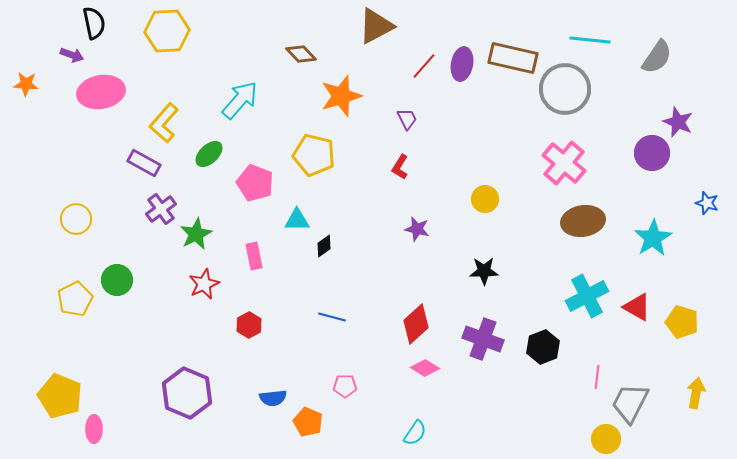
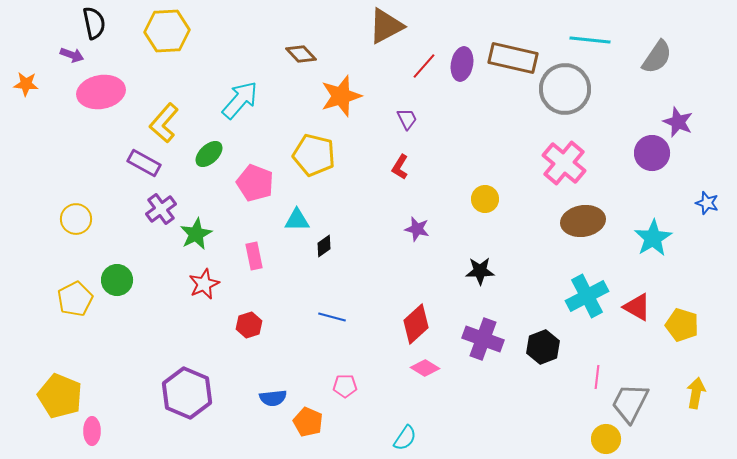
brown triangle at (376, 26): moved 10 px right
black star at (484, 271): moved 4 px left
yellow pentagon at (682, 322): moved 3 px down
red hexagon at (249, 325): rotated 10 degrees clockwise
pink ellipse at (94, 429): moved 2 px left, 2 px down
cyan semicircle at (415, 433): moved 10 px left, 5 px down
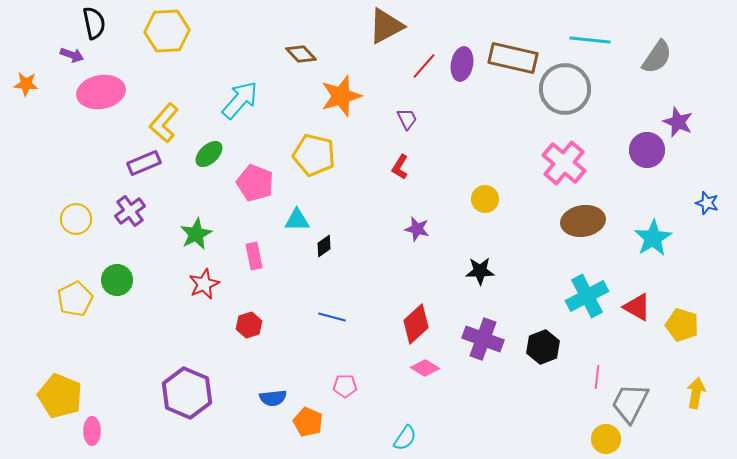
purple circle at (652, 153): moved 5 px left, 3 px up
purple rectangle at (144, 163): rotated 52 degrees counterclockwise
purple cross at (161, 209): moved 31 px left, 2 px down
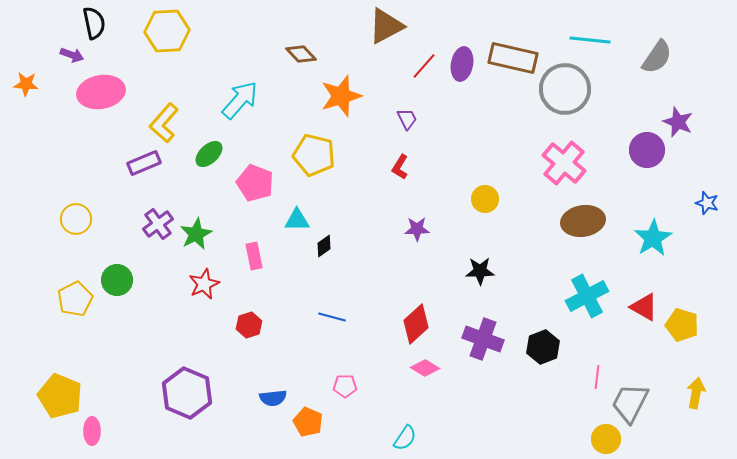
purple cross at (130, 211): moved 28 px right, 13 px down
purple star at (417, 229): rotated 15 degrees counterclockwise
red triangle at (637, 307): moved 7 px right
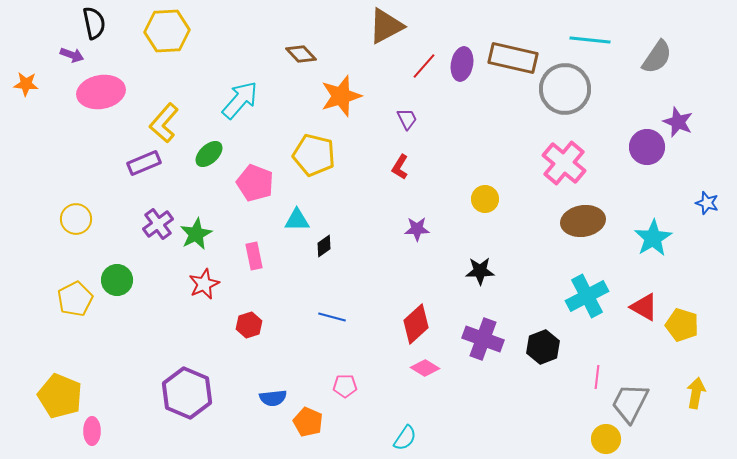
purple circle at (647, 150): moved 3 px up
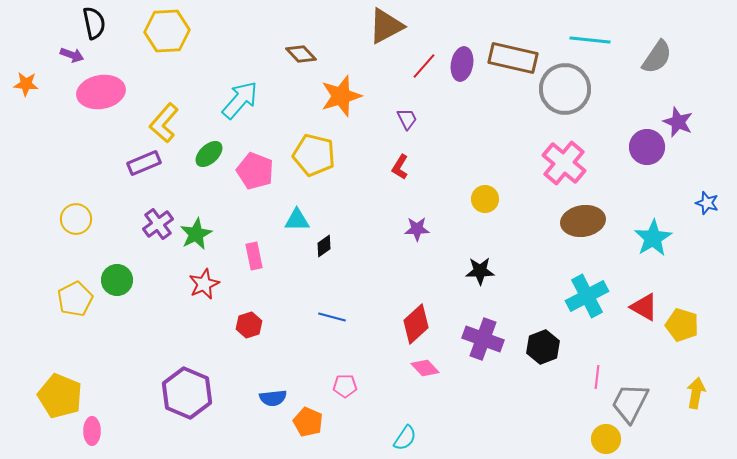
pink pentagon at (255, 183): moved 12 px up
pink diamond at (425, 368): rotated 16 degrees clockwise
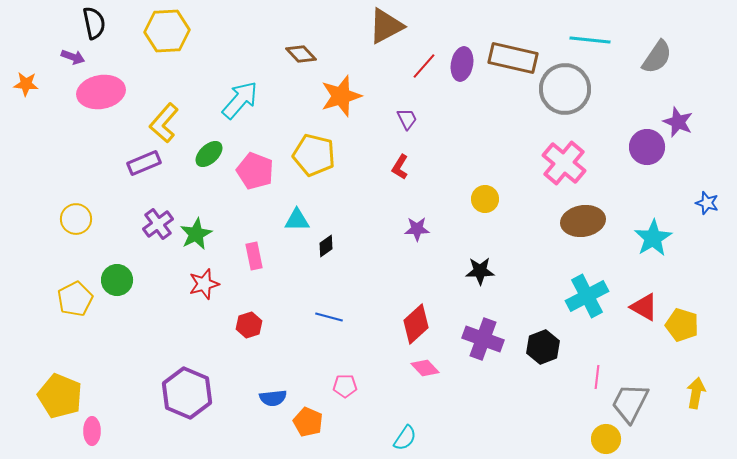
purple arrow at (72, 55): moved 1 px right, 2 px down
black diamond at (324, 246): moved 2 px right
red star at (204, 284): rotated 8 degrees clockwise
blue line at (332, 317): moved 3 px left
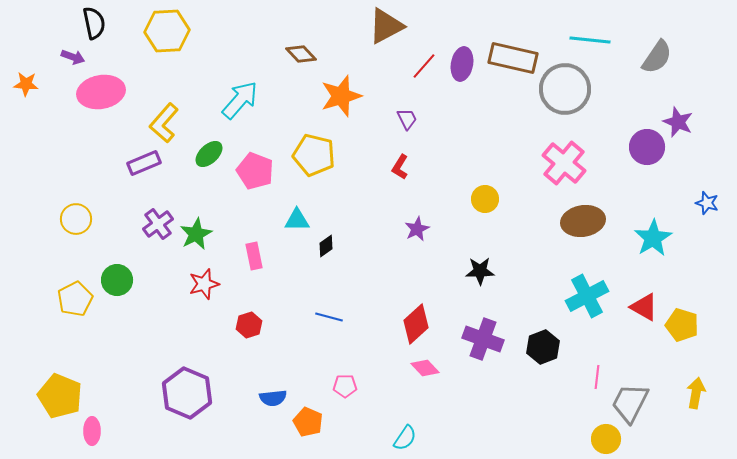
purple star at (417, 229): rotated 25 degrees counterclockwise
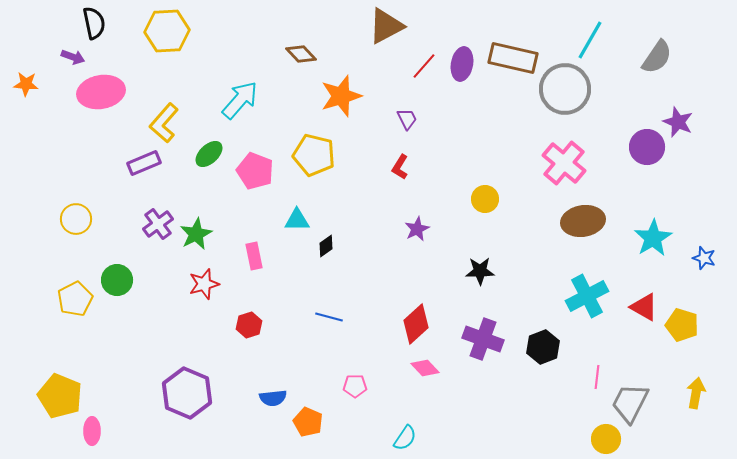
cyan line at (590, 40): rotated 66 degrees counterclockwise
blue star at (707, 203): moved 3 px left, 55 px down
pink pentagon at (345, 386): moved 10 px right
